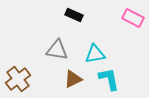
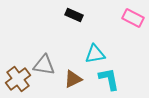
gray triangle: moved 13 px left, 15 px down
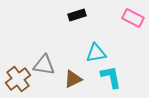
black rectangle: moved 3 px right; rotated 42 degrees counterclockwise
cyan triangle: moved 1 px right, 1 px up
cyan L-shape: moved 2 px right, 2 px up
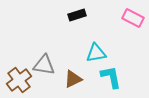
brown cross: moved 1 px right, 1 px down
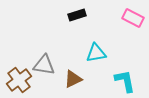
cyan L-shape: moved 14 px right, 4 px down
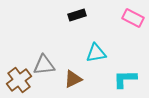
gray triangle: rotated 15 degrees counterclockwise
cyan L-shape: moved 2 px up; rotated 80 degrees counterclockwise
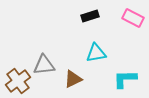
black rectangle: moved 13 px right, 1 px down
brown cross: moved 1 px left, 1 px down
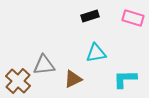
pink rectangle: rotated 10 degrees counterclockwise
brown cross: rotated 10 degrees counterclockwise
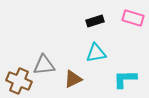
black rectangle: moved 5 px right, 5 px down
brown cross: moved 1 px right; rotated 20 degrees counterclockwise
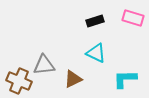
cyan triangle: rotated 35 degrees clockwise
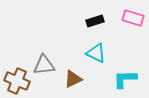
brown cross: moved 2 px left
